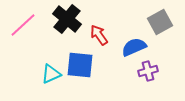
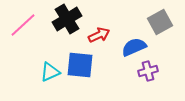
black cross: rotated 20 degrees clockwise
red arrow: rotated 100 degrees clockwise
cyan triangle: moved 1 px left, 2 px up
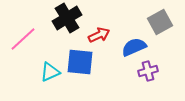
black cross: moved 1 px up
pink line: moved 14 px down
blue square: moved 3 px up
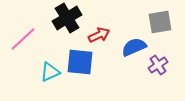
gray square: rotated 20 degrees clockwise
purple cross: moved 10 px right, 6 px up; rotated 18 degrees counterclockwise
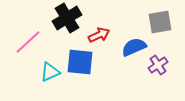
pink line: moved 5 px right, 3 px down
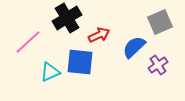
gray square: rotated 15 degrees counterclockwise
blue semicircle: rotated 20 degrees counterclockwise
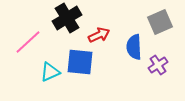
blue semicircle: rotated 50 degrees counterclockwise
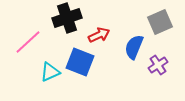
black cross: rotated 12 degrees clockwise
blue semicircle: rotated 25 degrees clockwise
blue square: rotated 16 degrees clockwise
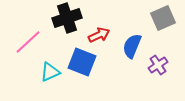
gray square: moved 3 px right, 4 px up
blue semicircle: moved 2 px left, 1 px up
blue square: moved 2 px right
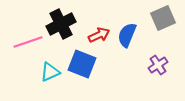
black cross: moved 6 px left, 6 px down; rotated 8 degrees counterclockwise
pink line: rotated 24 degrees clockwise
blue semicircle: moved 5 px left, 11 px up
blue square: moved 2 px down
